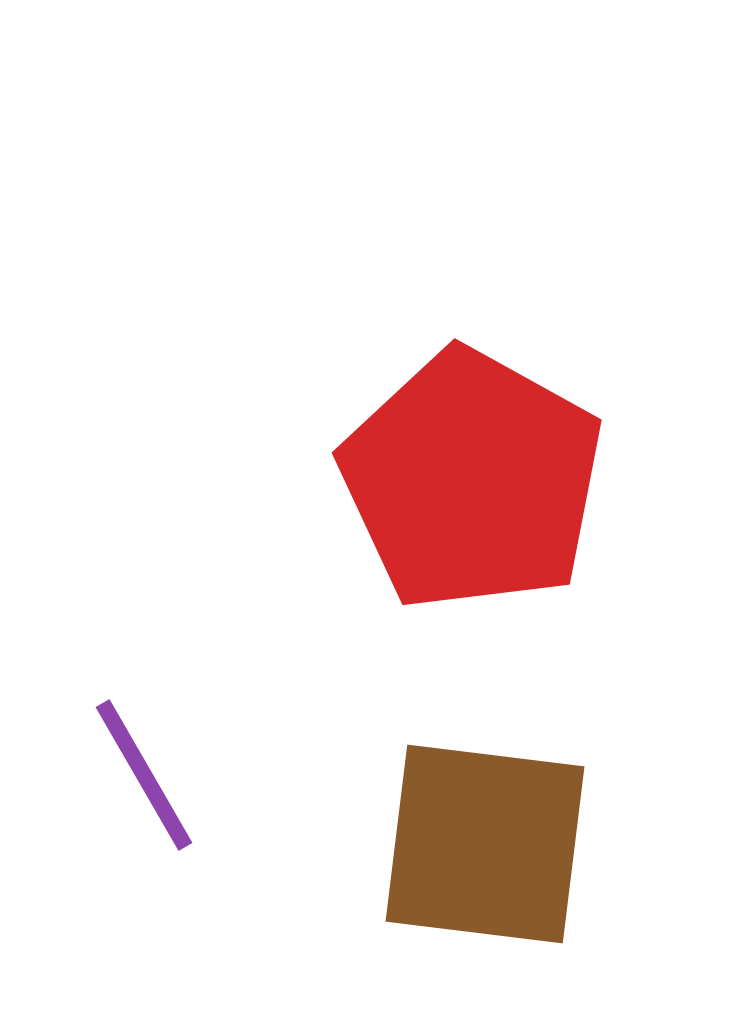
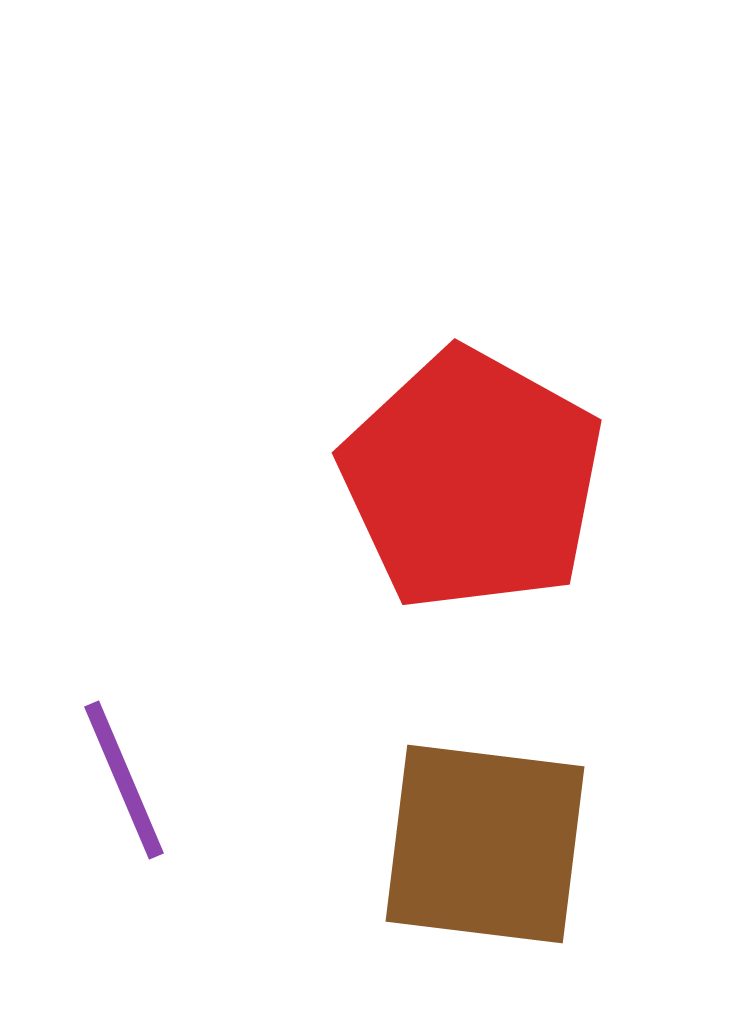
purple line: moved 20 px left, 5 px down; rotated 7 degrees clockwise
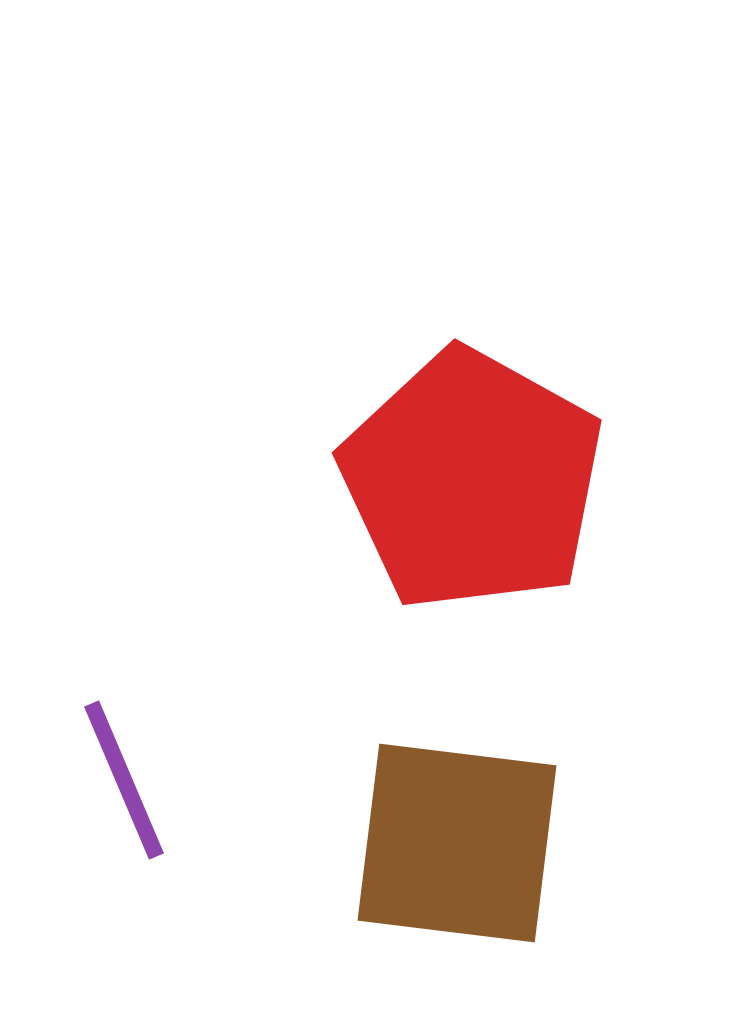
brown square: moved 28 px left, 1 px up
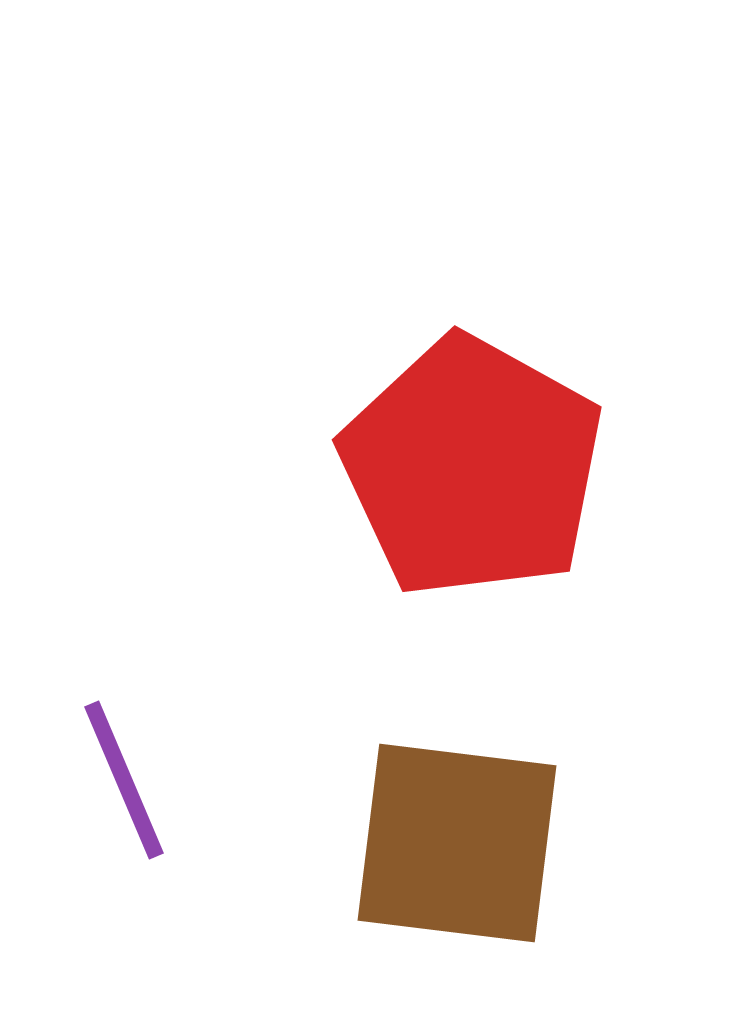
red pentagon: moved 13 px up
